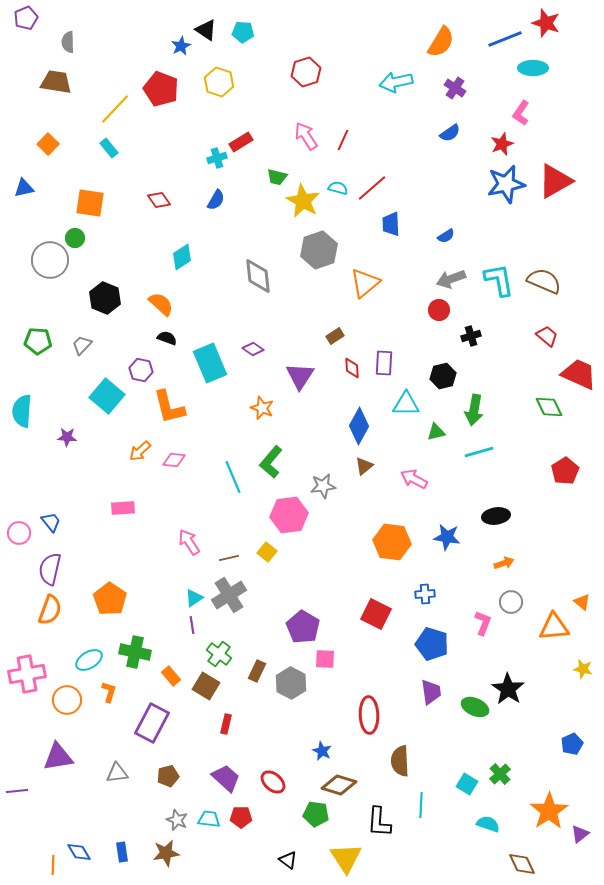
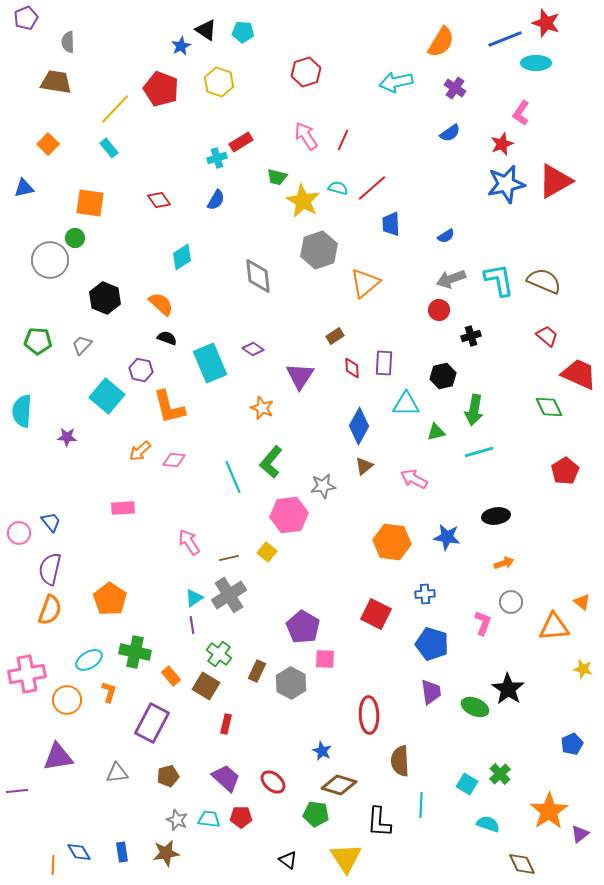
cyan ellipse at (533, 68): moved 3 px right, 5 px up
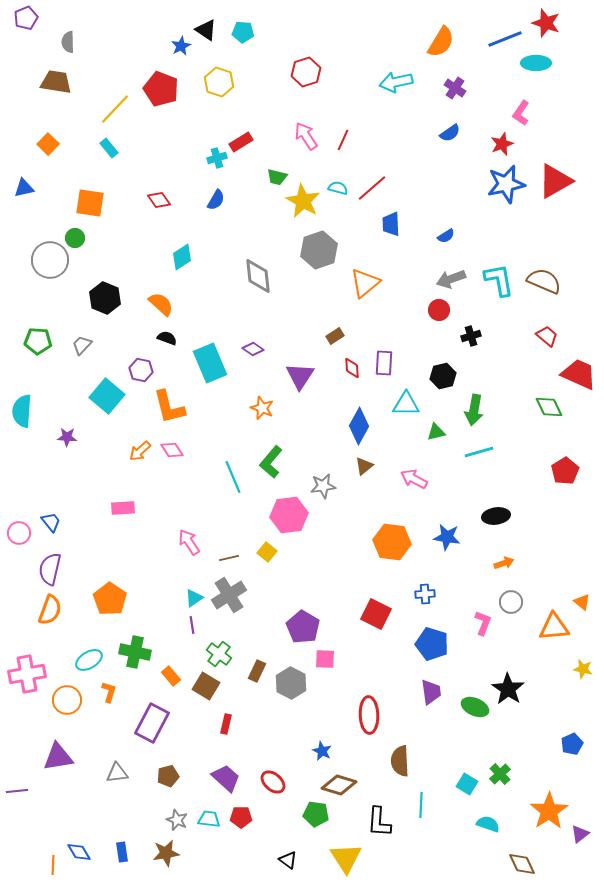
pink diamond at (174, 460): moved 2 px left, 10 px up; rotated 50 degrees clockwise
